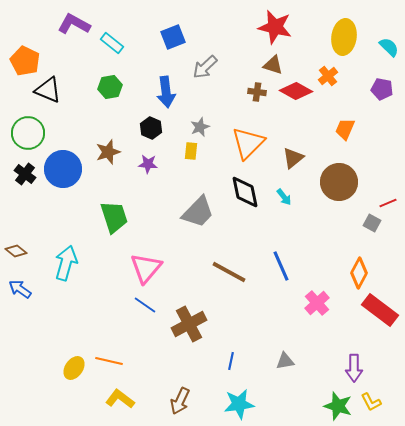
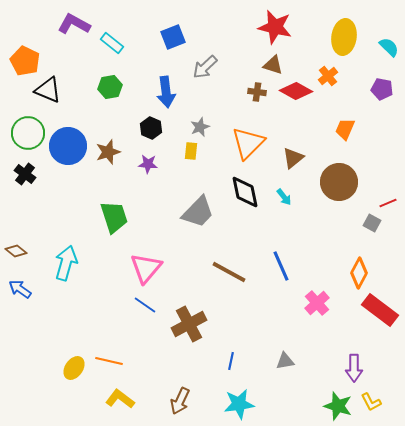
blue circle at (63, 169): moved 5 px right, 23 px up
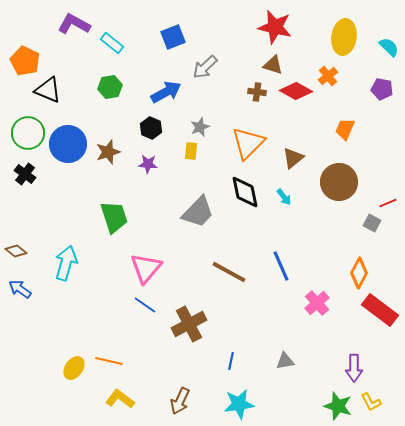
blue arrow at (166, 92): rotated 112 degrees counterclockwise
blue circle at (68, 146): moved 2 px up
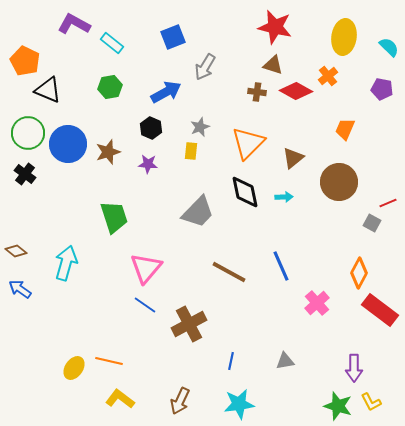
gray arrow at (205, 67): rotated 16 degrees counterclockwise
cyan arrow at (284, 197): rotated 54 degrees counterclockwise
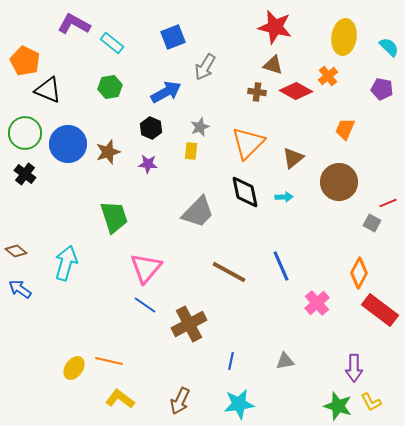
green circle at (28, 133): moved 3 px left
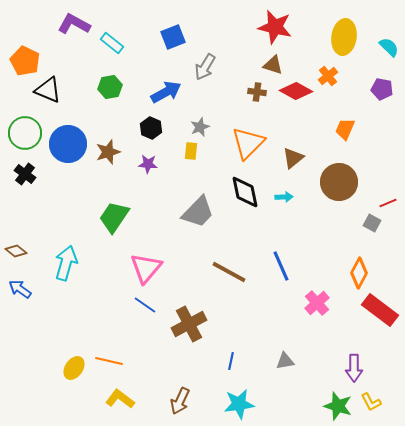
green trapezoid at (114, 217): rotated 128 degrees counterclockwise
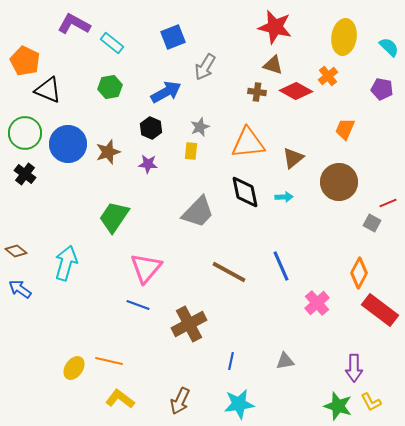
orange triangle at (248, 143): rotated 39 degrees clockwise
blue line at (145, 305): moved 7 px left; rotated 15 degrees counterclockwise
